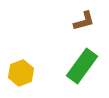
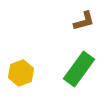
green rectangle: moved 3 px left, 3 px down
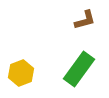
brown L-shape: moved 1 px right, 1 px up
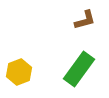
yellow hexagon: moved 2 px left, 1 px up
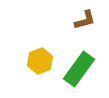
yellow hexagon: moved 21 px right, 11 px up
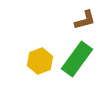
green rectangle: moved 2 px left, 10 px up
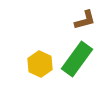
yellow hexagon: moved 3 px down; rotated 15 degrees counterclockwise
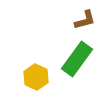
yellow hexagon: moved 4 px left, 13 px down
